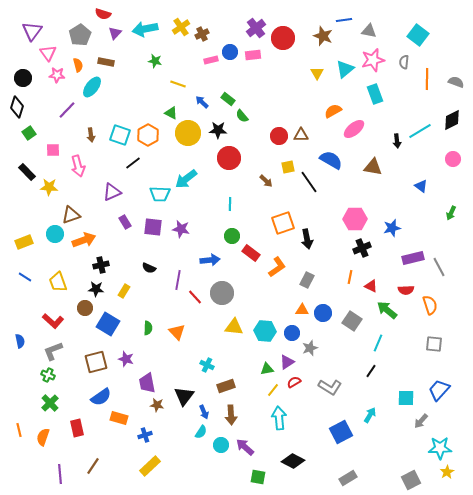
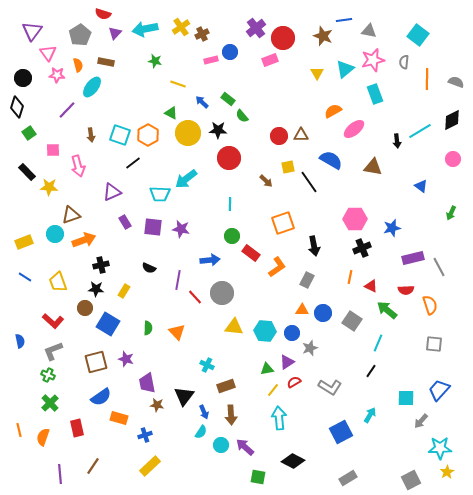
pink rectangle at (253, 55): moved 17 px right, 5 px down; rotated 14 degrees counterclockwise
black arrow at (307, 239): moved 7 px right, 7 px down
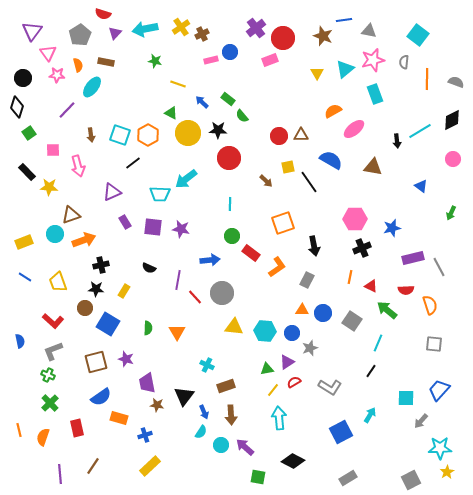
orange triangle at (177, 332): rotated 12 degrees clockwise
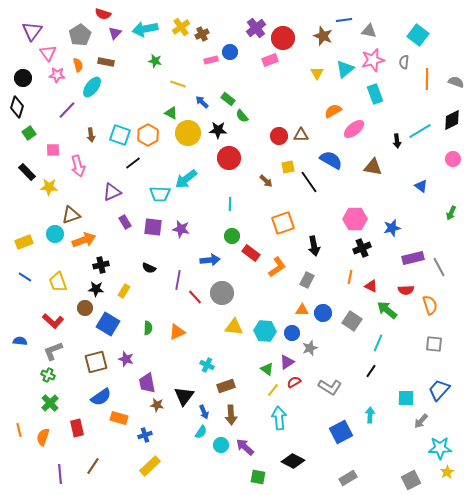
orange triangle at (177, 332): rotated 36 degrees clockwise
blue semicircle at (20, 341): rotated 72 degrees counterclockwise
green triangle at (267, 369): rotated 48 degrees clockwise
cyan arrow at (370, 415): rotated 28 degrees counterclockwise
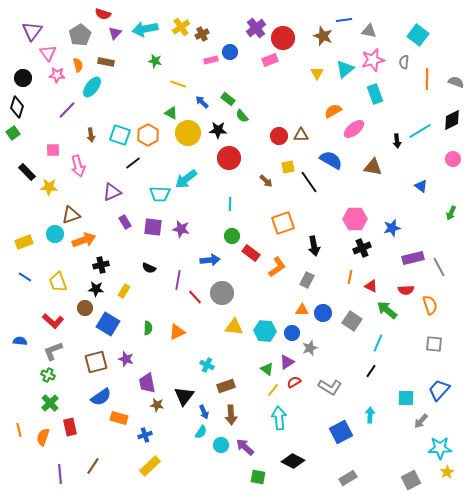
green square at (29, 133): moved 16 px left
red rectangle at (77, 428): moved 7 px left, 1 px up
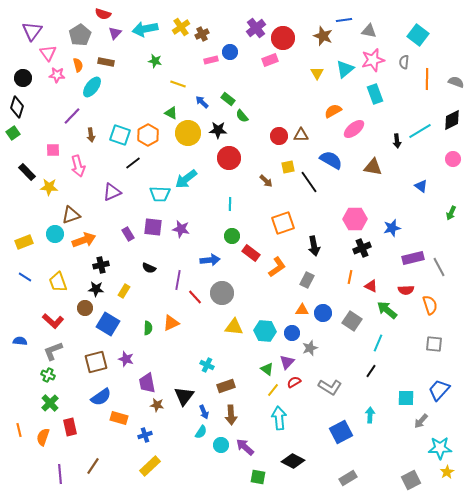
purple line at (67, 110): moved 5 px right, 6 px down
purple rectangle at (125, 222): moved 3 px right, 12 px down
orange triangle at (177, 332): moved 6 px left, 9 px up
purple triangle at (287, 362): rotated 14 degrees counterclockwise
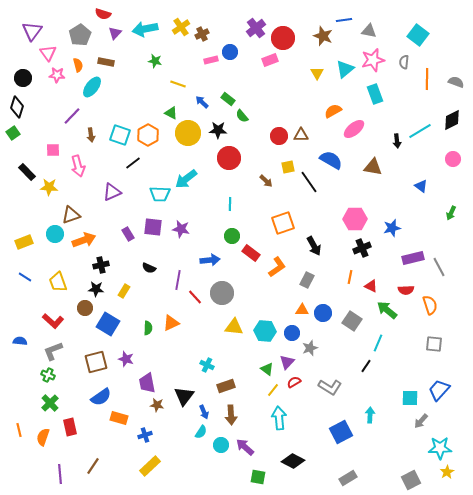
black arrow at (314, 246): rotated 18 degrees counterclockwise
black line at (371, 371): moved 5 px left, 5 px up
cyan square at (406, 398): moved 4 px right
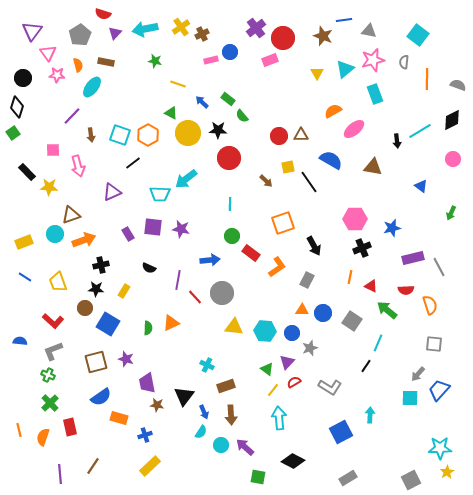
gray semicircle at (456, 82): moved 2 px right, 3 px down
gray arrow at (421, 421): moved 3 px left, 47 px up
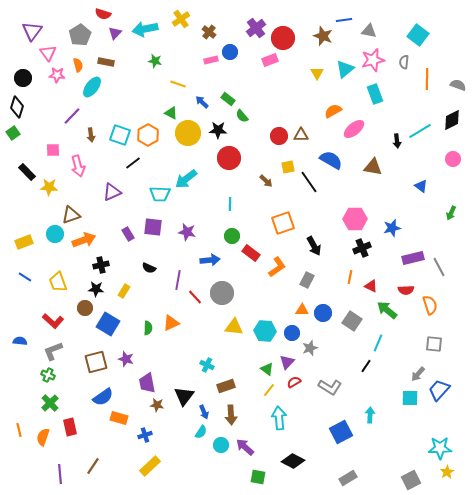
yellow cross at (181, 27): moved 8 px up
brown cross at (202, 34): moved 7 px right, 2 px up; rotated 24 degrees counterclockwise
purple star at (181, 229): moved 6 px right, 3 px down
yellow line at (273, 390): moved 4 px left
blue semicircle at (101, 397): moved 2 px right
